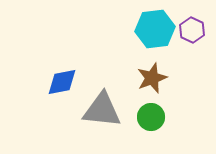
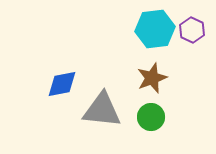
blue diamond: moved 2 px down
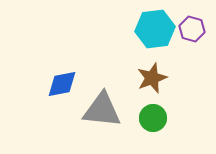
purple hexagon: moved 1 px up; rotated 10 degrees counterclockwise
green circle: moved 2 px right, 1 px down
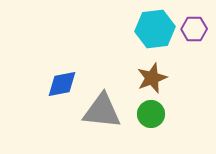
purple hexagon: moved 2 px right; rotated 15 degrees counterclockwise
gray triangle: moved 1 px down
green circle: moved 2 px left, 4 px up
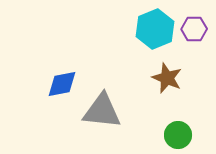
cyan hexagon: rotated 15 degrees counterclockwise
brown star: moved 15 px right; rotated 28 degrees counterclockwise
green circle: moved 27 px right, 21 px down
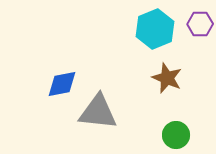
purple hexagon: moved 6 px right, 5 px up
gray triangle: moved 4 px left, 1 px down
green circle: moved 2 px left
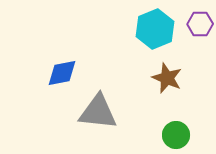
blue diamond: moved 11 px up
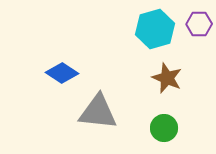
purple hexagon: moved 1 px left
cyan hexagon: rotated 6 degrees clockwise
blue diamond: rotated 44 degrees clockwise
green circle: moved 12 px left, 7 px up
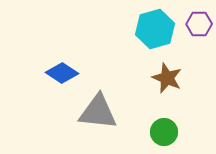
green circle: moved 4 px down
